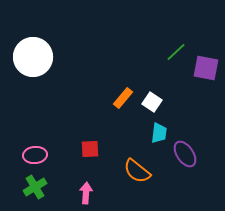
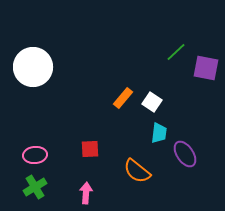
white circle: moved 10 px down
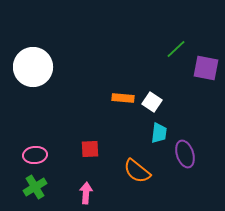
green line: moved 3 px up
orange rectangle: rotated 55 degrees clockwise
purple ellipse: rotated 16 degrees clockwise
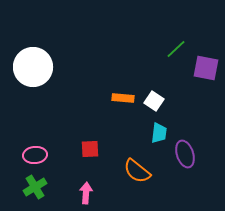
white square: moved 2 px right, 1 px up
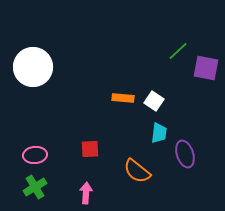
green line: moved 2 px right, 2 px down
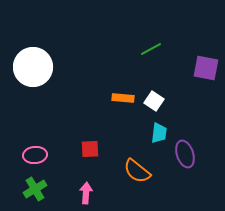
green line: moved 27 px left, 2 px up; rotated 15 degrees clockwise
green cross: moved 2 px down
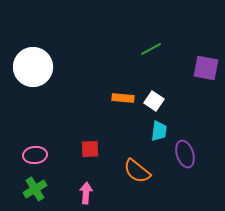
cyan trapezoid: moved 2 px up
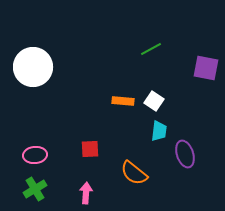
orange rectangle: moved 3 px down
orange semicircle: moved 3 px left, 2 px down
